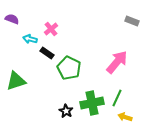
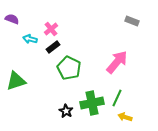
black rectangle: moved 6 px right, 6 px up; rotated 72 degrees counterclockwise
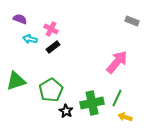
purple semicircle: moved 8 px right
pink cross: rotated 24 degrees counterclockwise
green pentagon: moved 18 px left, 22 px down; rotated 15 degrees clockwise
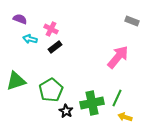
black rectangle: moved 2 px right
pink arrow: moved 1 px right, 5 px up
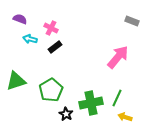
pink cross: moved 1 px up
green cross: moved 1 px left
black star: moved 3 px down
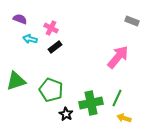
green pentagon: rotated 20 degrees counterclockwise
yellow arrow: moved 1 px left, 1 px down
